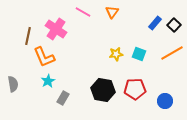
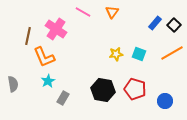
red pentagon: rotated 20 degrees clockwise
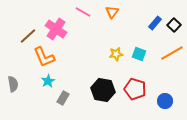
brown line: rotated 36 degrees clockwise
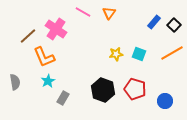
orange triangle: moved 3 px left, 1 px down
blue rectangle: moved 1 px left, 1 px up
gray semicircle: moved 2 px right, 2 px up
black hexagon: rotated 10 degrees clockwise
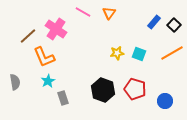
yellow star: moved 1 px right, 1 px up
gray rectangle: rotated 48 degrees counterclockwise
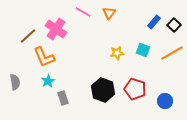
cyan square: moved 4 px right, 4 px up
